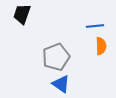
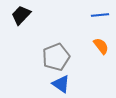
black trapezoid: moved 1 px left, 1 px down; rotated 25 degrees clockwise
blue line: moved 5 px right, 11 px up
orange semicircle: rotated 36 degrees counterclockwise
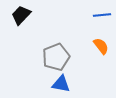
blue line: moved 2 px right
blue triangle: rotated 24 degrees counterclockwise
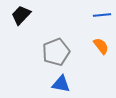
gray pentagon: moved 5 px up
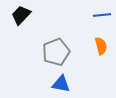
orange semicircle: rotated 24 degrees clockwise
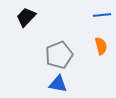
black trapezoid: moved 5 px right, 2 px down
gray pentagon: moved 3 px right, 3 px down
blue triangle: moved 3 px left
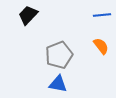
black trapezoid: moved 2 px right, 2 px up
orange semicircle: rotated 24 degrees counterclockwise
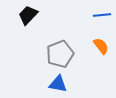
gray pentagon: moved 1 px right, 1 px up
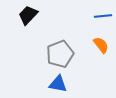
blue line: moved 1 px right, 1 px down
orange semicircle: moved 1 px up
